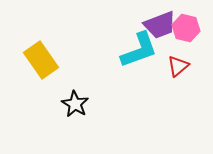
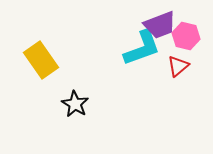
pink hexagon: moved 8 px down
cyan L-shape: moved 3 px right, 2 px up
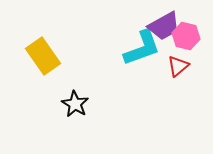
purple trapezoid: moved 4 px right, 1 px down; rotated 8 degrees counterclockwise
yellow rectangle: moved 2 px right, 4 px up
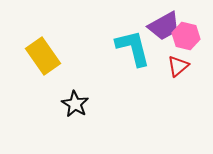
cyan L-shape: moved 9 px left; rotated 84 degrees counterclockwise
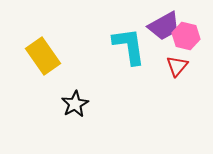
cyan L-shape: moved 4 px left, 2 px up; rotated 6 degrees clockwise
red triangle: moved 1 px left; rotated 10 degrees counterclockwise
black star: rotated 12 degrees clockwise
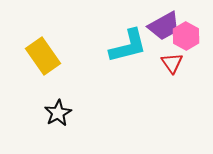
pink hexagon: rotated 16 degrees clockwise
cyan L-shape: moved 1 px left; rotated 84 degrees clockwise
red triangle: moved 5 px left, 3 px up; rotated 15 degrees counterclockwise
black star: moved 17 px left, 9 px down
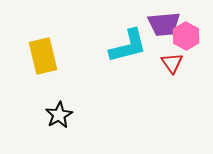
purple trapezoid: moved 2 px up; rotated 24 degrees clockwise
yellow rectangle: rotated 21 degrees clockwise
black star: moved 1 px right, 2 px down
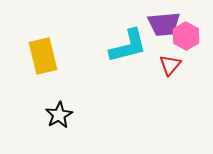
red triangle: moved 2 px left, 2 px down; rotated 15 degrees clockwise
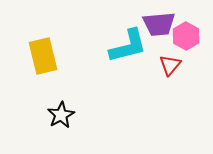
purple trapezoid: moved 5 px left
black star: moved 2 px right
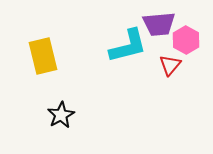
pink hexagon: moved 4 px down
